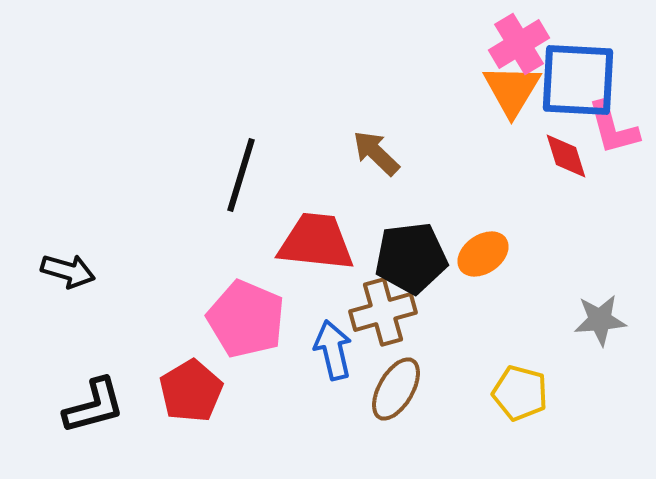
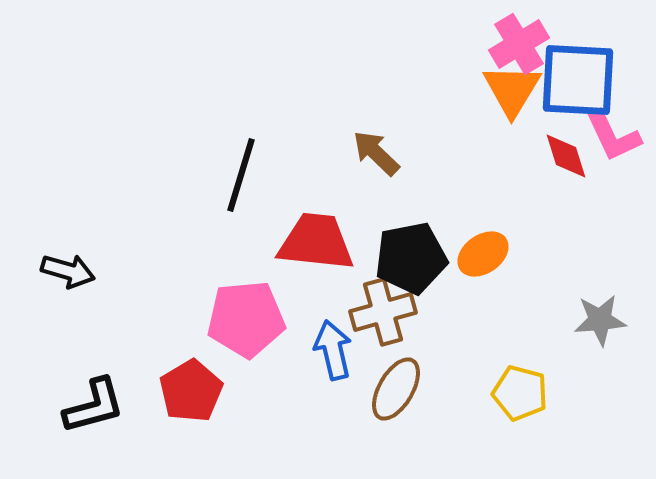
pink L-shape: moved 8 px down; rotated 10 degrees counterclockwise
black pentagon: rotated 4 degrees counterclockwise
pink pentagon: rotated 28 degrees counterclockwise
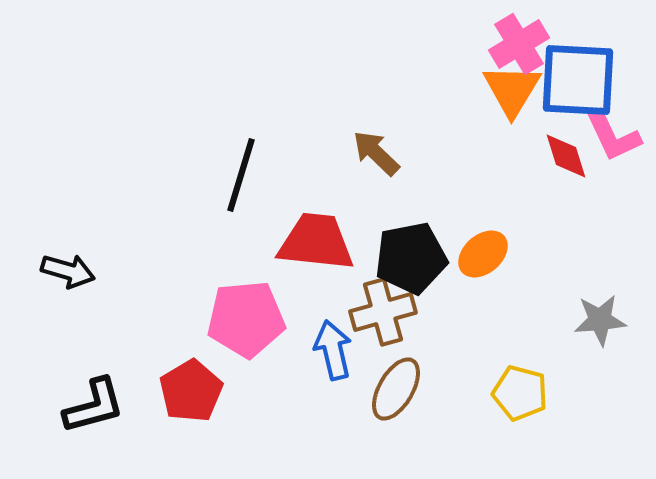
orange ellipse: rotated 6 degrees counterclockwise
